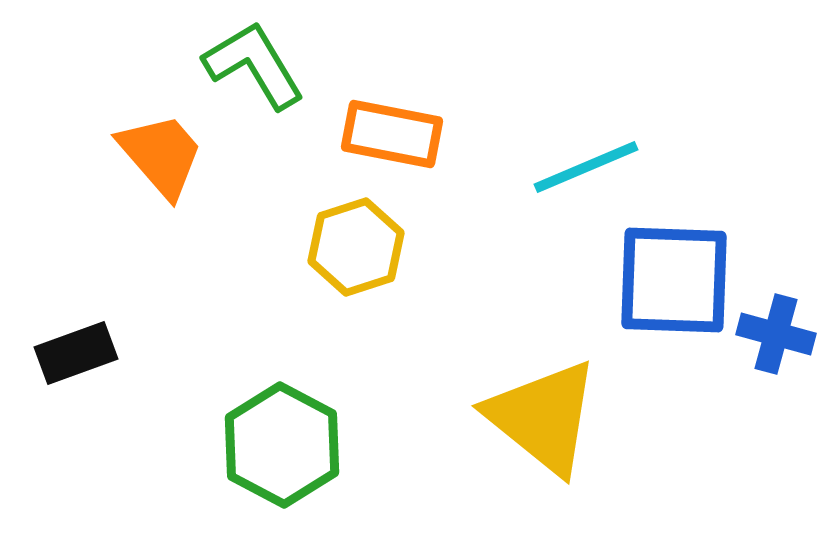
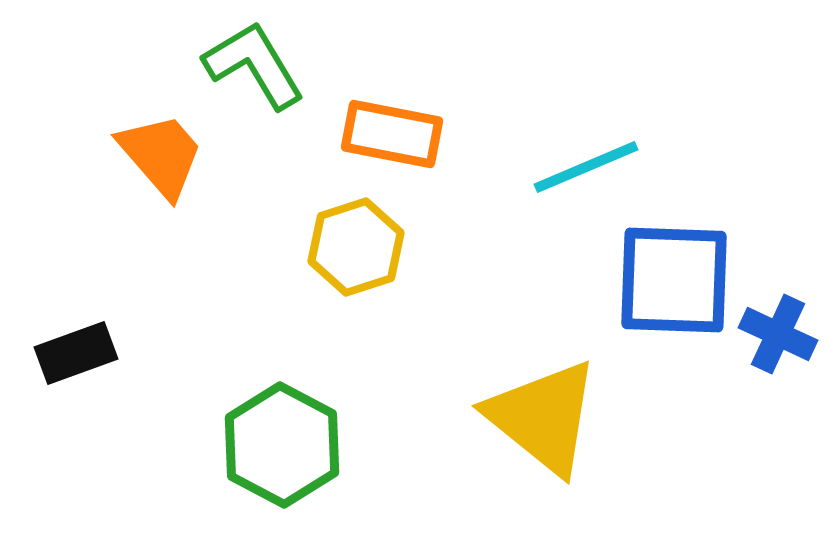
blue cross: moved 2 px right; rotated 10 degrees clockwise
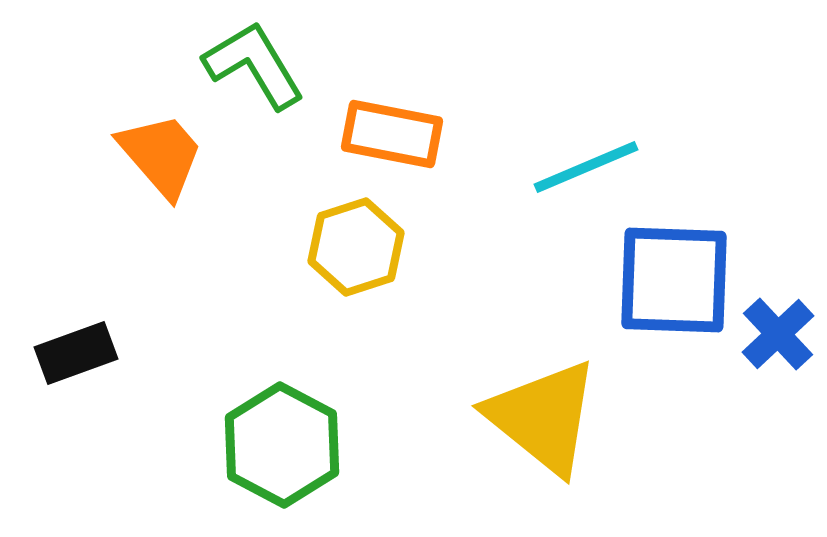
blue cross: rotated 22 degrees clockwise
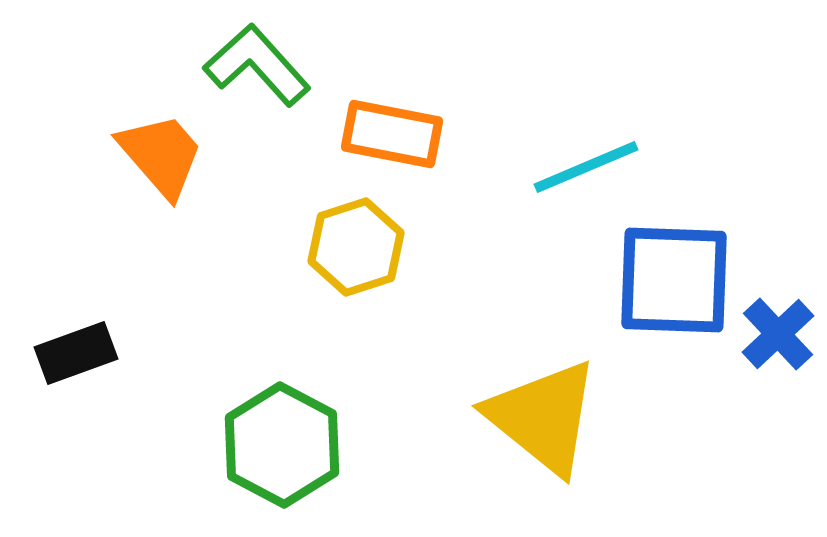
green L-shape: moved 3 px right; rotated 11 degrees counterclockwise
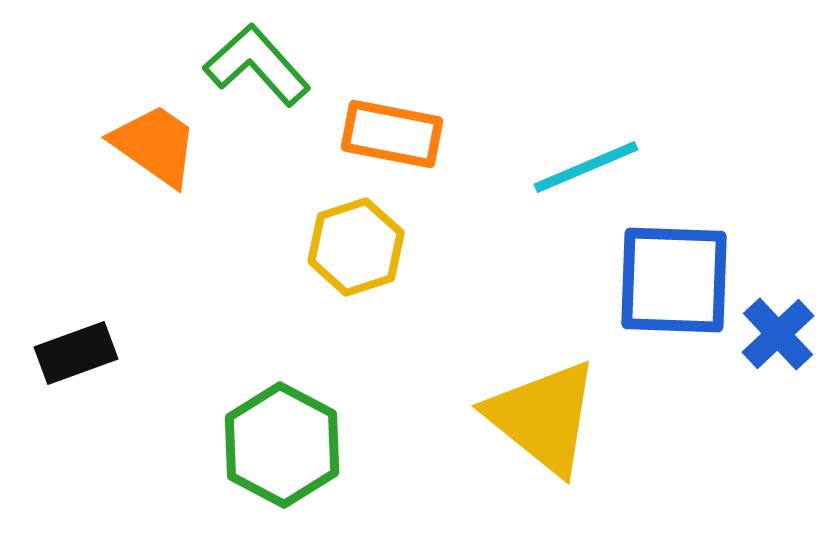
orange trapezoid: moved 6 px left, 10 px up; rotated 14 degrees counterclockwise
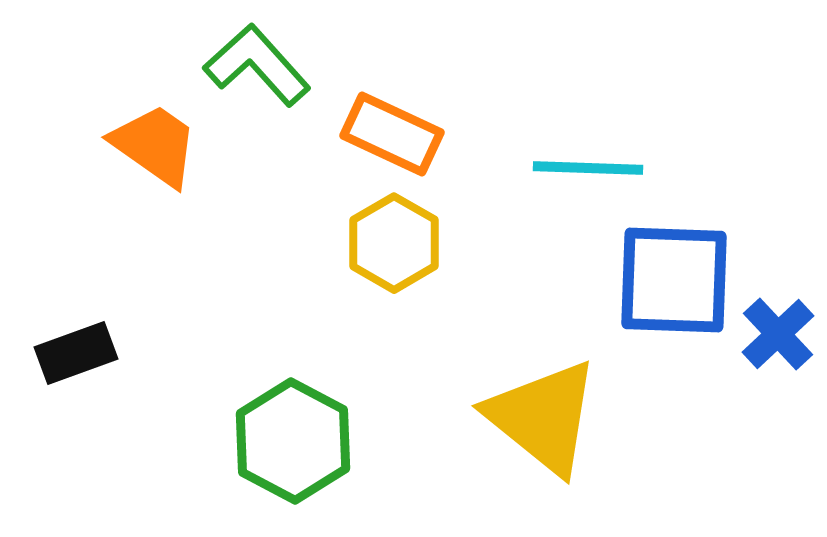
orange rectangle: rotated 14 degrees clockwise
cyan line: moved 2 px right, 1 px down; rotated 25 degrees clockwise
yellow hexagon: moved 38 px right, 4 px up; rotated 12 degrees counterclockwise
green hexagon: moved 11 px right, 4 px up
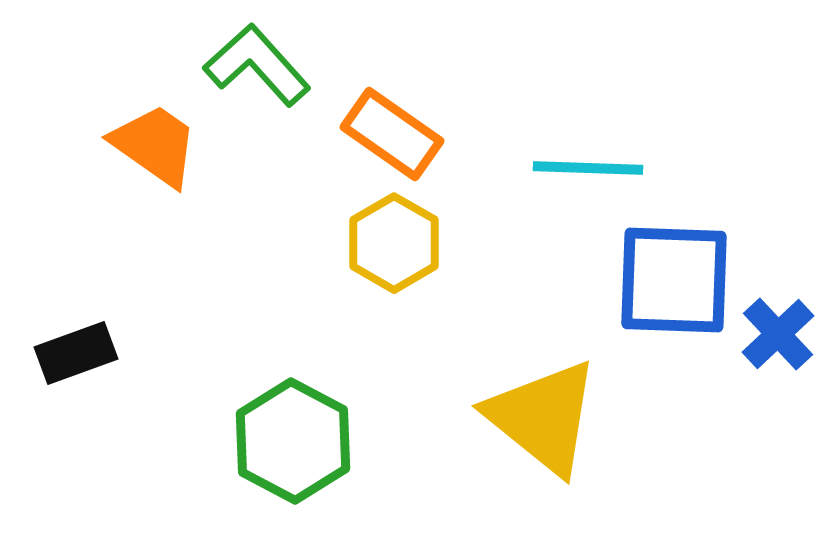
orange rectangle: rotated 10 degrees clockwise
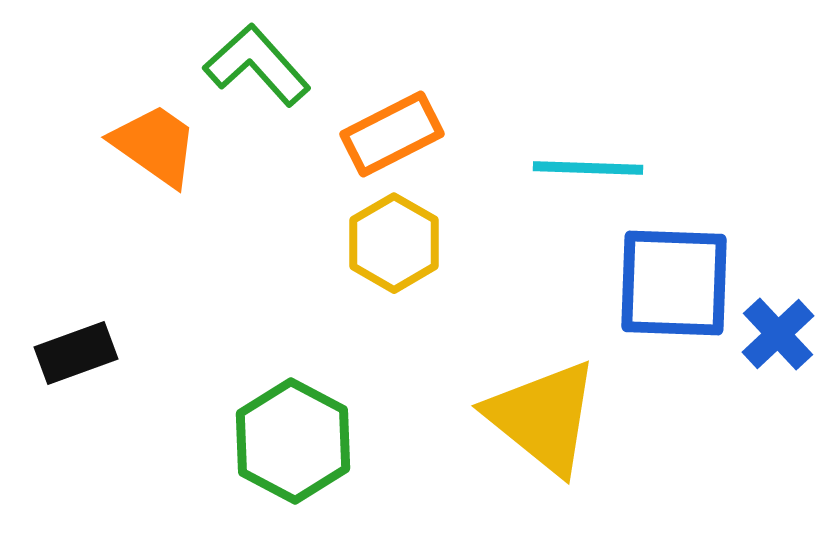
orange rectangle: rotated 62 degrees counterclockwise
blue square: moved 3 px down
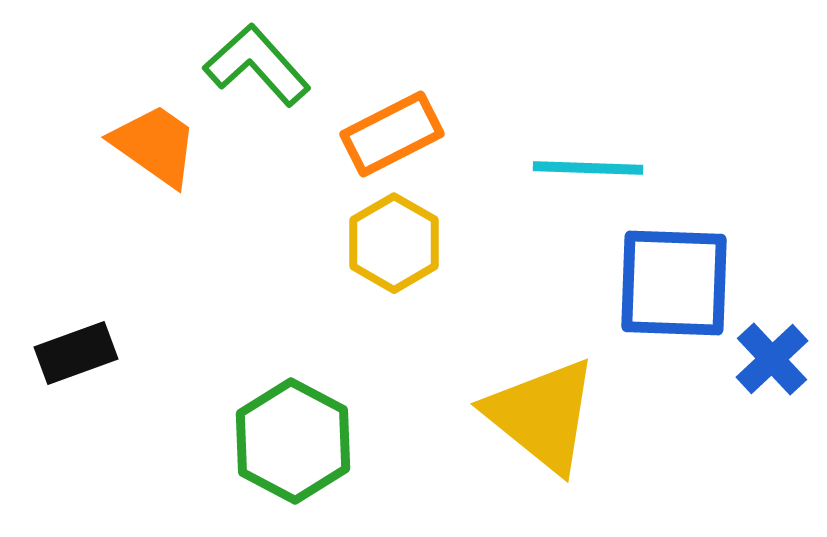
blue cross: moved 6 px left, 25 px down
yellow triangle: moved 1 px left, 2 px up
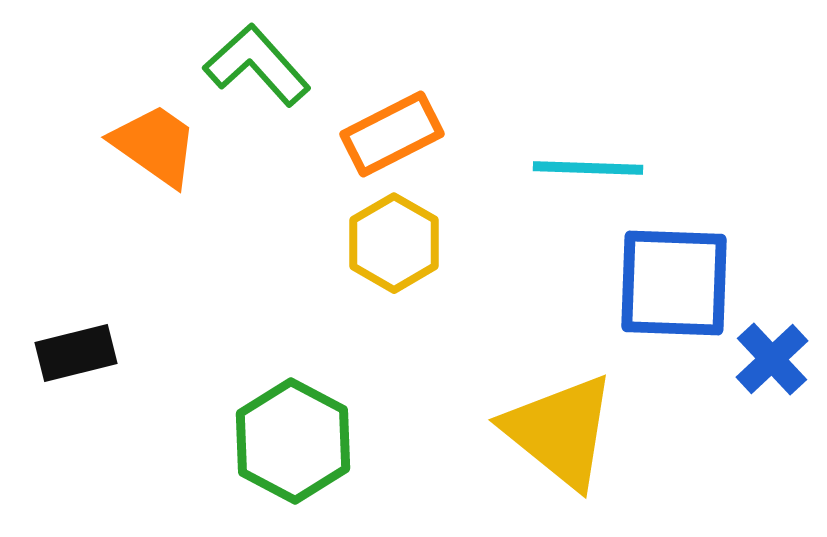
black rectangle: rotated 6 degrees clockwise
yellow triangle: moved 18 px right, 16 px down
